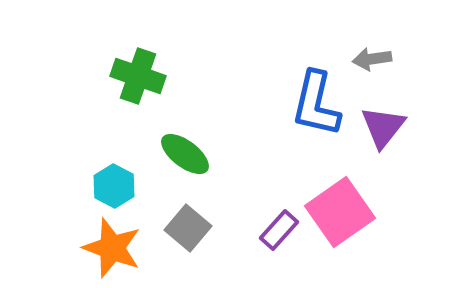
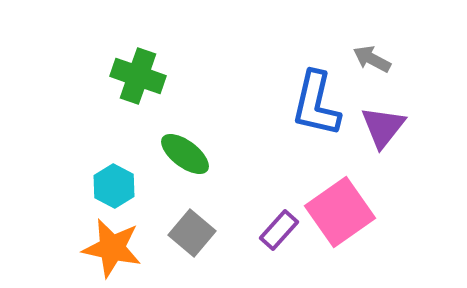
gray arrow: rotated 36 degrees clockwise
gray square: moved 4 px right, 5 px down
orange star: rotated 8 degrees counterclockwise
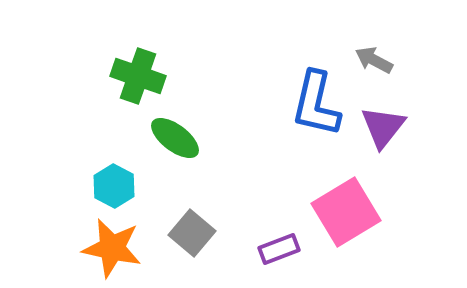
gray arrow: moved 2 px right, 1 px down
green ellipse: moved 10 px left, 16 px up
pink square: moved 6 px right; rotated 4 degrees clockwise
purple rectangle: moved 19 px down; rotated 27 degrees clockwise
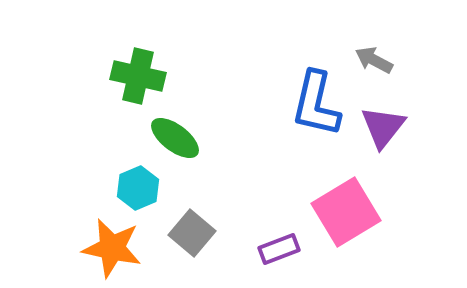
green cross: rotated 6 degrees counterclockwise
cyan hexagon: moved 24 px right, 2 px down; rotated 9 degrees clockwise
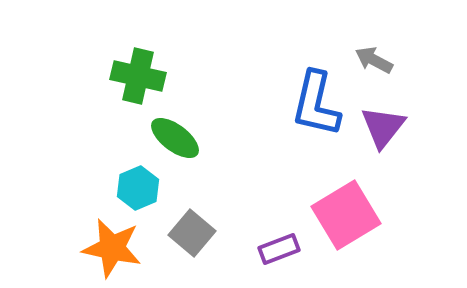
pink square: moved 3 px down
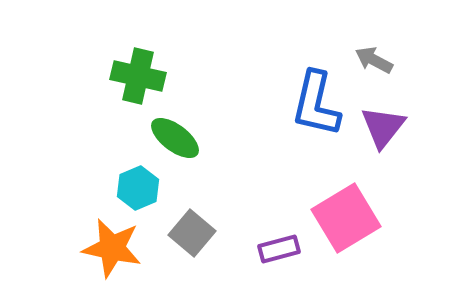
pink square: moved 3 px down
purple rectangle: rotated 6 degrees clockwise
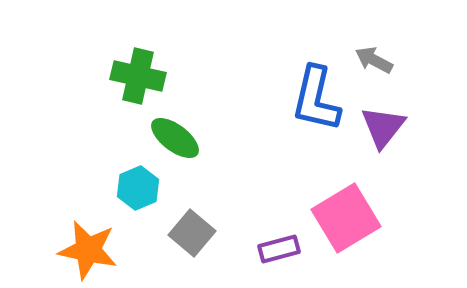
blue L-shape: moved 5 px up
orange star: moved 24 px left, 2 px down
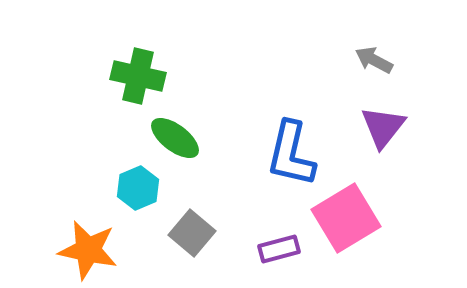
blue L-shape: moved 25 px left, 55 px down
